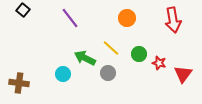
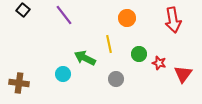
purple line: moved 6 px left, 3 px up
yellow line: moved 2 px left, 4 px up; rotated 36 degrees clockwise
gray circle: moved 8 px right, 6 px down
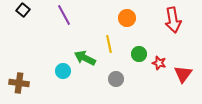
purple line: rotated 10 degrees clockwise
cyan circle: moved 3 px up
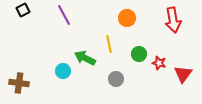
black square: rotated 24 degrees clockwise
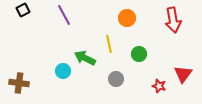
red star: moved 23 px down
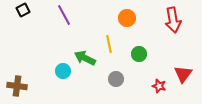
brown cross: moved 2 px left, 3 px down
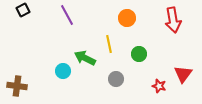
purple line: moved 3 px right
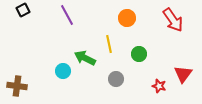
red arrow: rotated 25 degrees counterclockwise
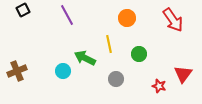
brown cross: moved 15 px up; rotated 30 degrees counterclockwise
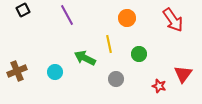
cyan circle: moved 8 px left, 1 px down
